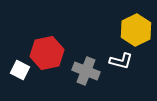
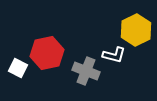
white L-shape: moved 7 px left, 6 px up
white square: moved 2 px left, 2 px up
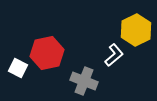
white L-shape: rotated 55 degrees counterclockwise
gray cross: moved 2 px left, 10 px down
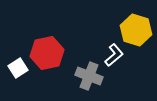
yellow hexagon: rotated 16 degrees counterclockwise
white square: rotated 30 degrees clockwise
gray cross: moved 5 px right, 5 px up
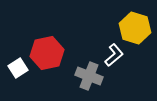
yellow hexagon: moved 1 px left, 2 px up
